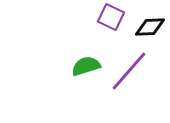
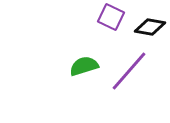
black diamond: rotated 12 degrees clockwise
green semicircle: moved 2 px left
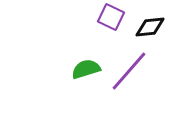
black diamond: rotated 16 degrees counterclockwise
green semicircle: moved 2 px right, 3 px down
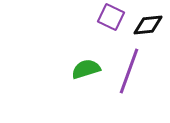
black diamond: moved 2 px left, 2 px up
purple line: rotated 21 degrees counterclockwise
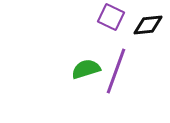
purple line: moved 13 px left
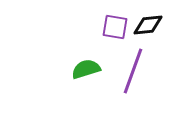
purple square: moved 4 px right, 10 px down; rotated 16 degrees counterclockwise
purple line: moved 17 px right
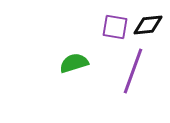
green semicircle: moved 12 px left, 6 px up
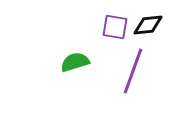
green semicircle: moved 1 px right, 1 px up
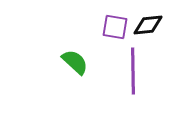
green semicircle: rotated 60 degrees clockwise
purple line: rotated 21 degrees counterclockwise
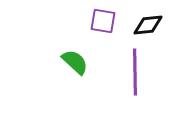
purple square: moved 12 px left, 6 px up
purple line: moved 2 px right, 1 px down
